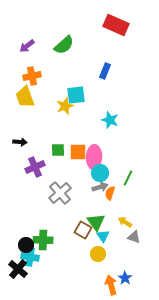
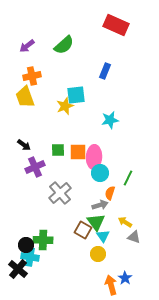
cyan star: rotated 30 degrees counterclockwise
black arrow: moved 4 px right, 3 px down; rotated 32 degrees clockwise
gray arrow: moved 18 px down
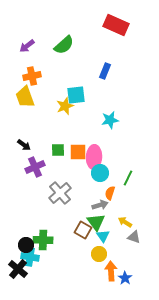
yellow circle: moved 1 px right
orange arrow: moved 14 px up; rotated 12 degrees clockwise
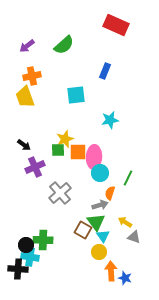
yellow star: moved 33 px down
yellow circle: moved 2 px up
black cross: rotated 36 degrees counterclockwise
blue star: rotated 16 degrees counterclockwise
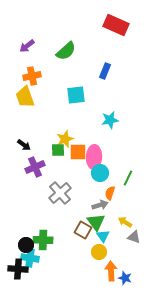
green semicircle: moved 2 px right, 6 px down
cyan cross: moved 1 px down
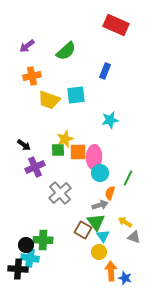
yellow trapezoid: moved 24 px right, 3 px down; rotated 50 degrees counterclockwise
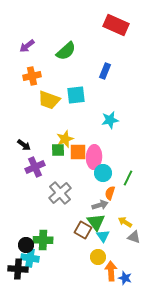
cyan circle: moved 3 px right
yellow circle: moved 1 px left, 5 px down
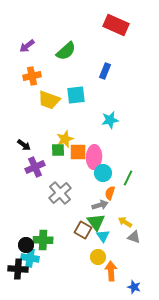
blue star: moved 9 px right, 9 px down
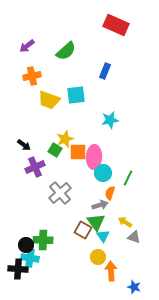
green square: moved 3 px left; rotated 32 degrees clockwise
